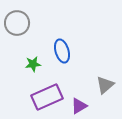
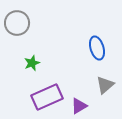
blue ellipse: moved 35 px right, 3 px up
green star: moved 1 px left, 1 px up; rotated 14 degrees counterclockwise
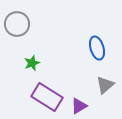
gray circle: moved 1 px down
purple rectangle: rotated 56 degrees clockwise
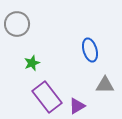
blue ellipse: moved 7 px left, 2 px down
gray triangle: rotated 42 degrees clockwise
purple rectangle: rotated 20 degrees clockwise
purple triangle: moved 2 px left
